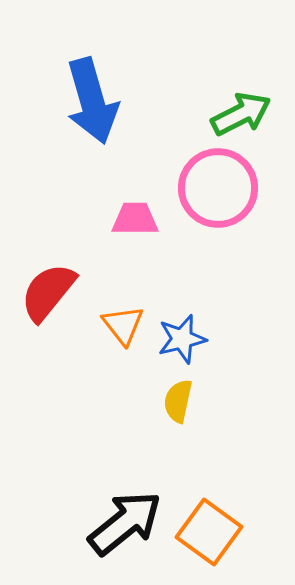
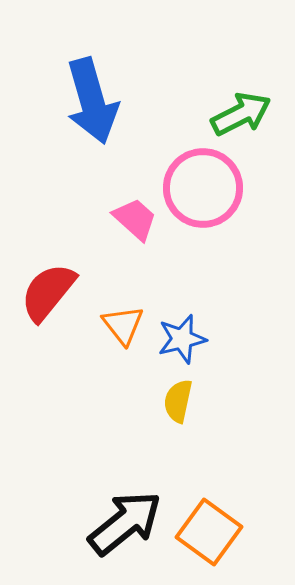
pink circle: moved 15 px left
pink trapezoid: rotated 42 degrees clockwise
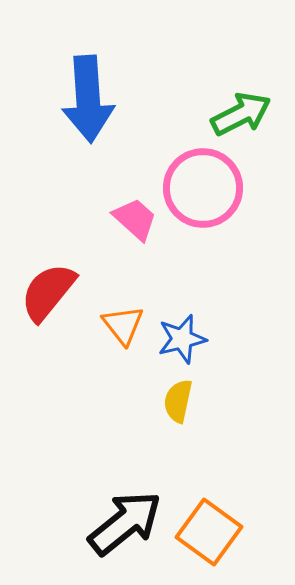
blue arrow: moved 4 px left, 2 px up; rotated 12 degrees clockwise
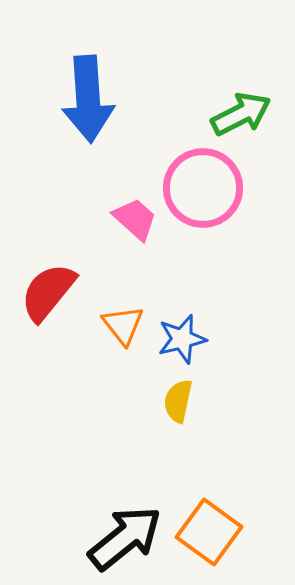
black arrow: moved 15 px down
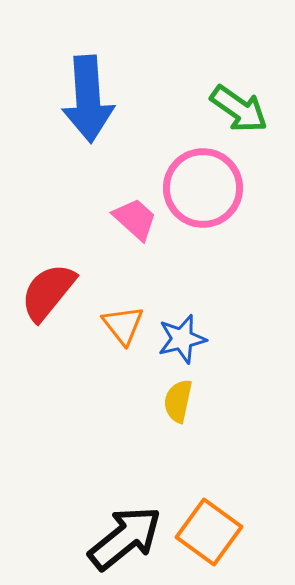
green arrow: moved 2 px left, 5 px up; rotated 62 degrees clockwise
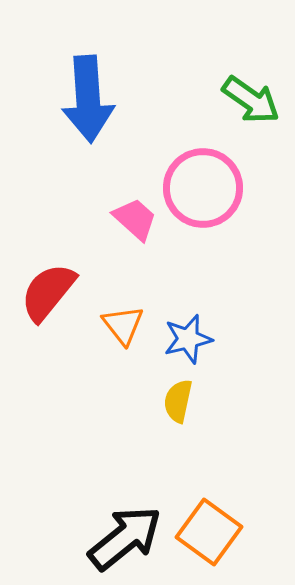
green arrow: moved 12 px right, 9 px up
blue star: moved 6 px right
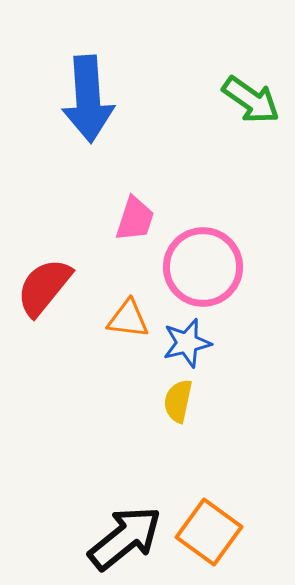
pink circle: moved 79 px down
pink trapezoid: rotated 66 degrees clockwise
red semicircle: moved 4 px left, 5 px up
orange triangle: moved 5 px right, 6 px up; rotated 45 degrees counterclockwise
blue star: moved 1 px left, 4 px down
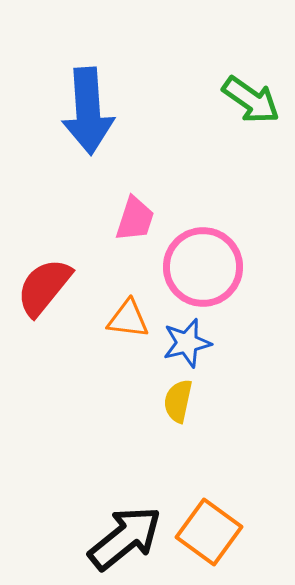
blue arrow: moved 12 px down
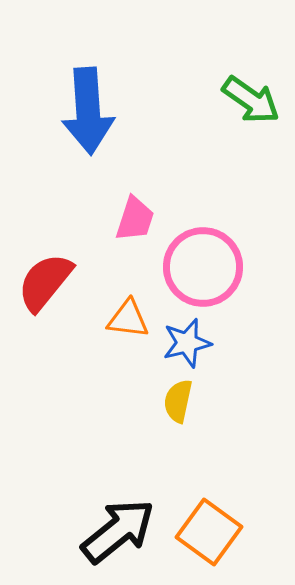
red semicircle: moved 1 px right, 5 px up
black arrow: moved 7 px left, 7 px up
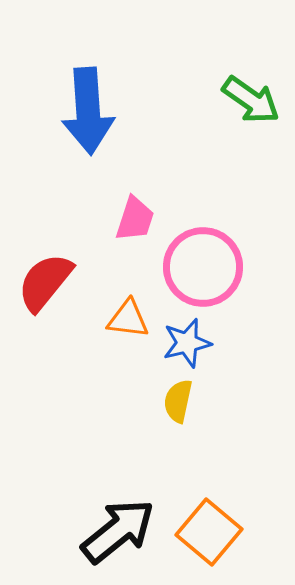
orange square: rotated 4 degrees clockwise
